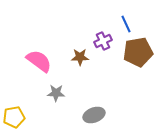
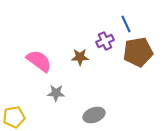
purple cross: moved 2 px right
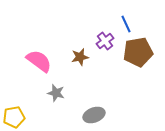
purple cross: rotated 12 degrees counterclockwise
brown star: rotated 12 degrees counterclockwise
gray star: rotated 12 degrees clockwise
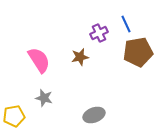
purple cross: moved 6 px left, 8 px up; rotated 12 degrees clockwise
pink semicircle: moved 1 px up; rotated 20 degrees clockwise
gray star: moved 12 px left, 5 px down
yellow pentagon: moved 1 px up
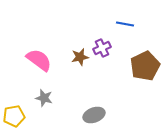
blue line: moved 1 px left; rotated 54 degrees counterclockwise
purple cross: moved 3 px right, 15 px down
brown pentagon: moved 7 px right, 14 px down; rotated 16 degrees counterclockwise
pink semicircle: rotated 20 degrees counterclockwise
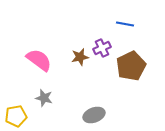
brown pentagon: moved 14 px left
yellow pentagon: moved 2 px right
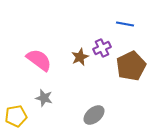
brown star: rotated 12 degrees counterclockwise
gray ellipse: rotated 20 degrees counterclockwise
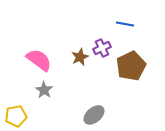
gray star: moved 8 px up; rotated 18 degrees clockwise
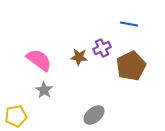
blue line: moved 4 px right
brown star: moved 1 px left; rotated 30 degrees clockwise
